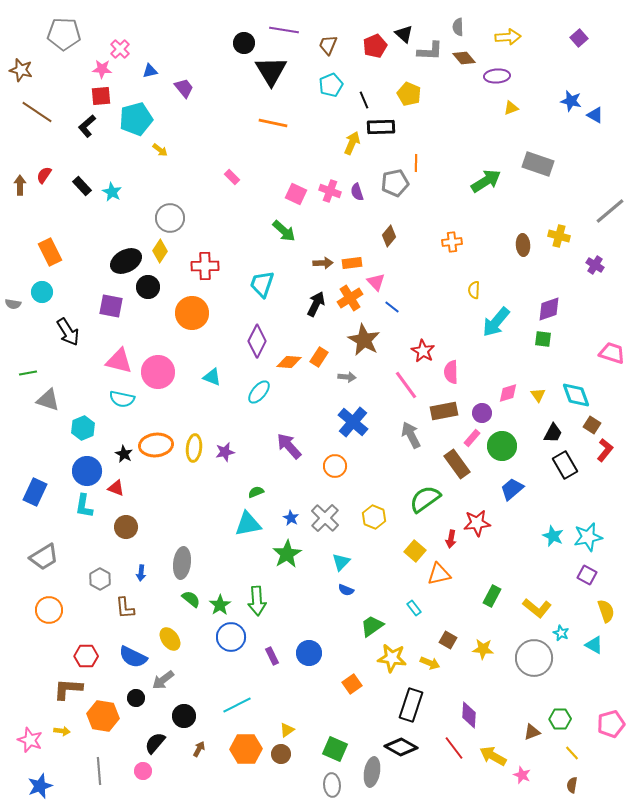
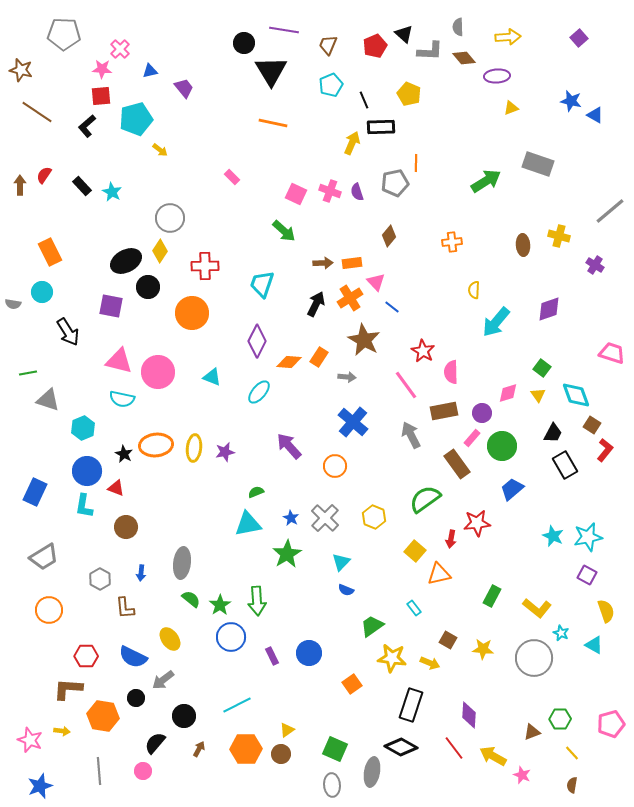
green square at (543, 339): moved 1 px left, 29 px down; rotated 30 degrees clockwise
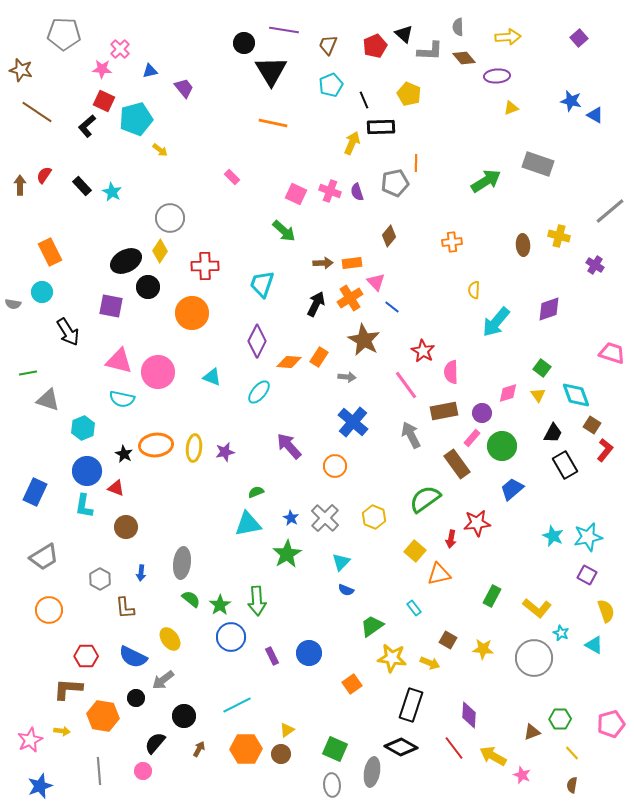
red square at (101, 96): moved 3 px right, 5 px down; rotated 30 degrees clockwise
pink star at (30, 740): rotated 25 degrees clockwise
